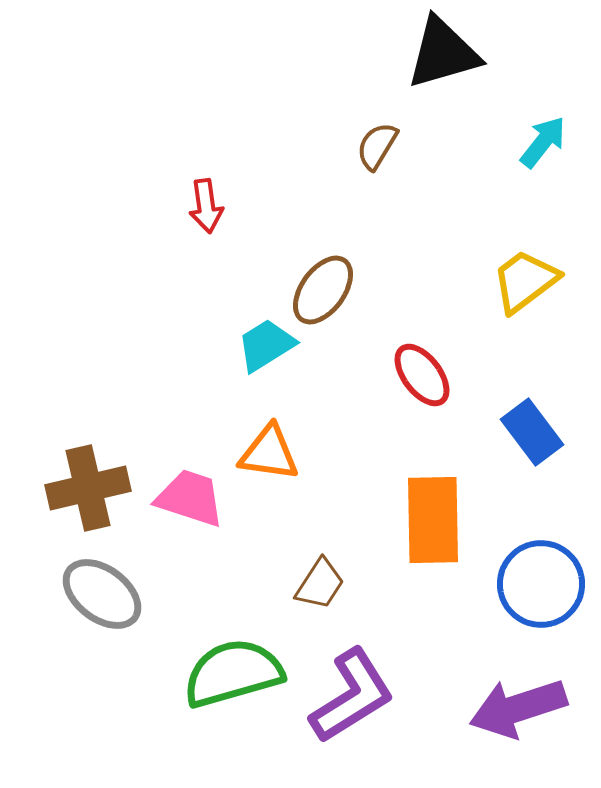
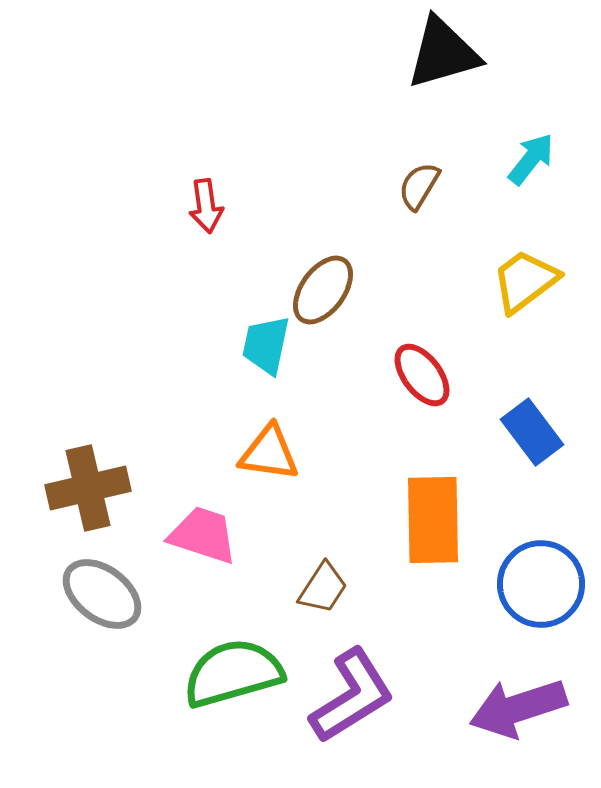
cyan arrow: moved 12 px left, 17 px down
brown semicircle: moved 42 px right, 40 px down
cyan trapezoid: rotated 46 degrees counterclockwise
pink trapezoid: moved 13 px right, 37 px down
brown trapezoid: moved 3 px right, 4 px down
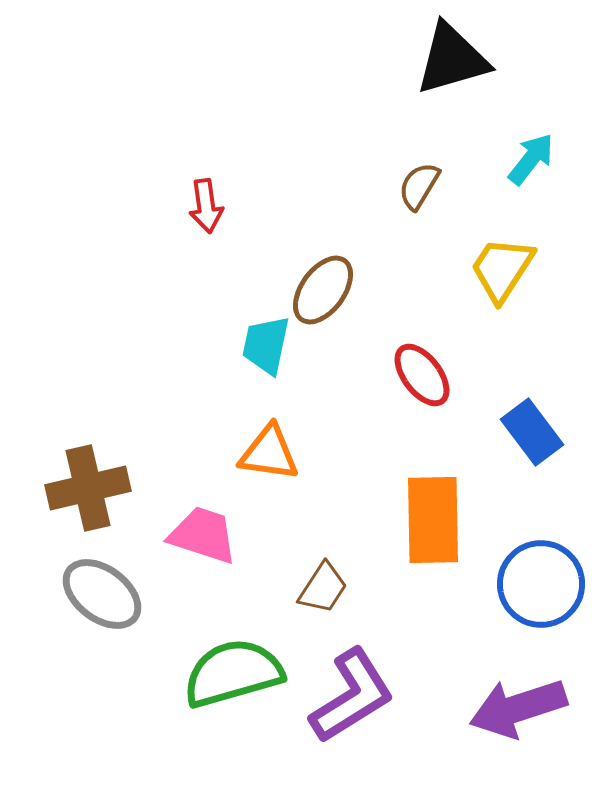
black triangle: moved 9 px right, 6 px down
yellow trapezoid: moved 23 px left, 12 px up; rotated 20 degrees counterclockwise
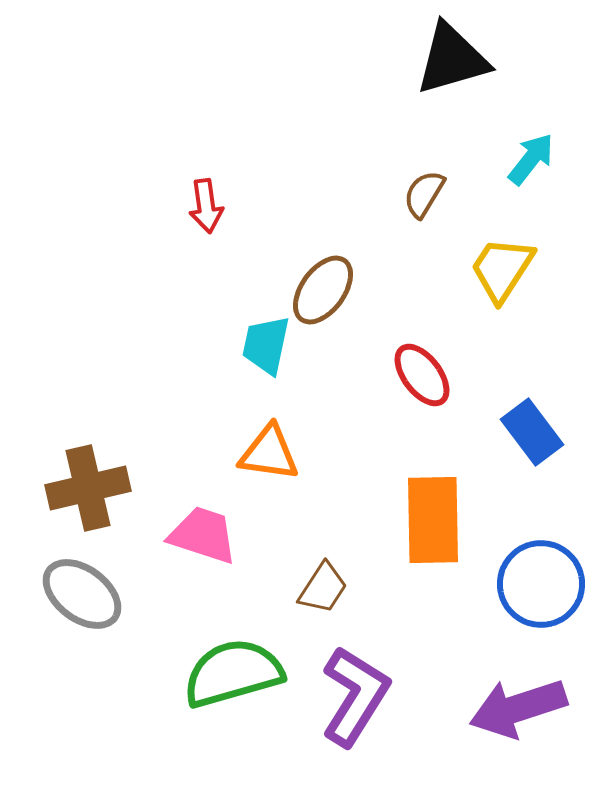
brown semicircle: moved 5 px right, 8 px down
gray ellipse: moved 20 px left
purple L-shape: moved 3 px right; rotated 26 degrees counterclockwise
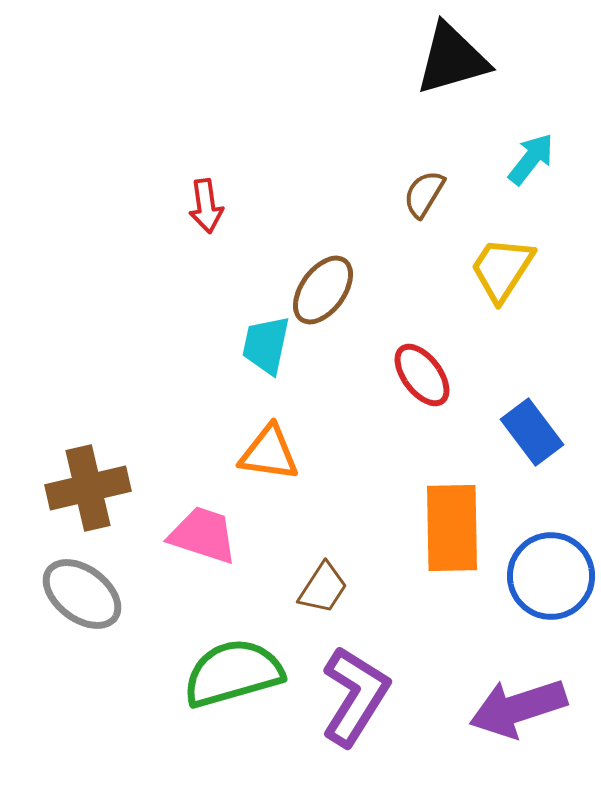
orange rectangle: moved 19 px right, 8 px down
blue circle: moved 10 px right, 8 px up
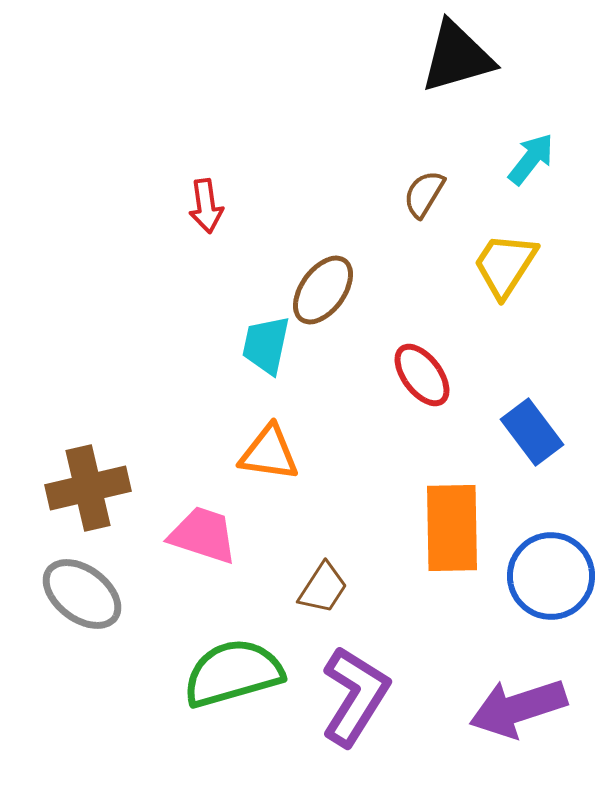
black triangle: moved 5 px right, 2 px up
yellow trapezoid: moved 3 px right, 4 px up
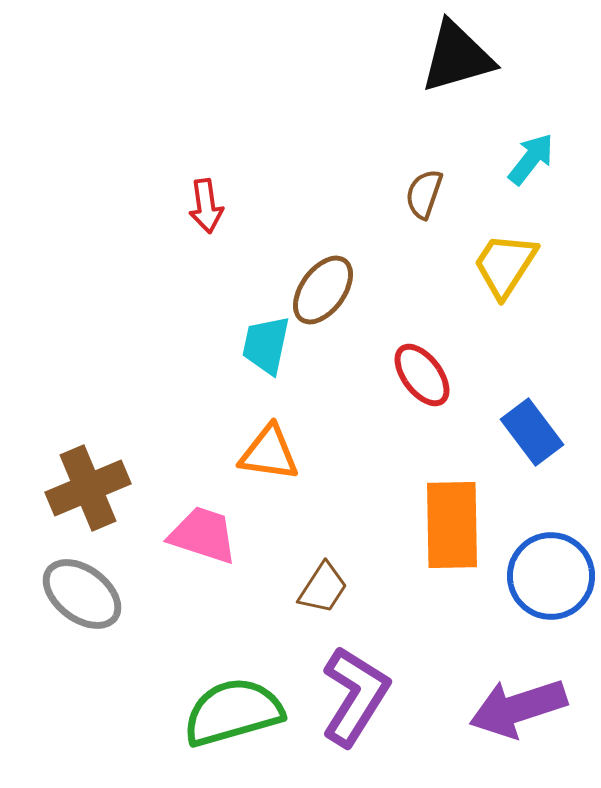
brown semicircle: rotated 12 degrees counterclockwise
brown cross: rotated 10 degrees counterclockwise
orange rectangle: moved 3 px up
green semicircle: moved 39 px down
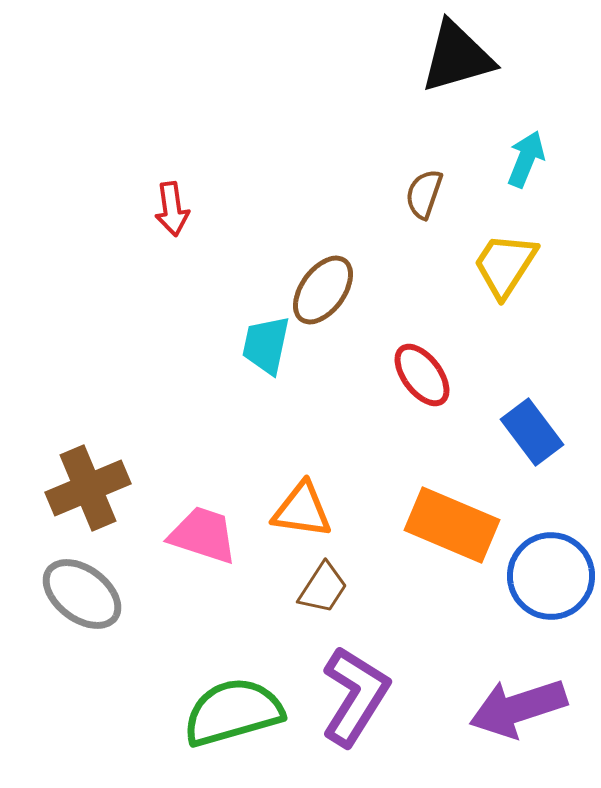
cyan arrow: moved 5 px left; rotated 16 degrees counterclockwise
red arrow: moved 34 px left, 3 px down
orange triangle: moved 33 px right, 57 px down
orange rectangle: rotated 66 degrees counterclockwise
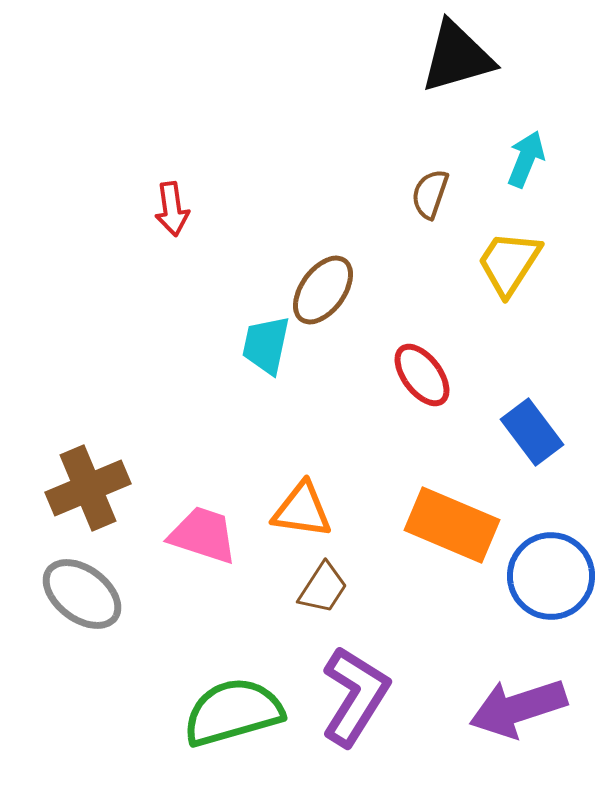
brown semicircle: moved 6 px right
yellow trapezoid: moved 4 px right, 2 px up
